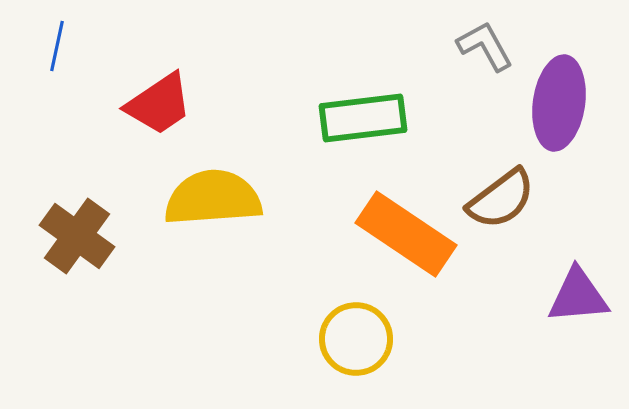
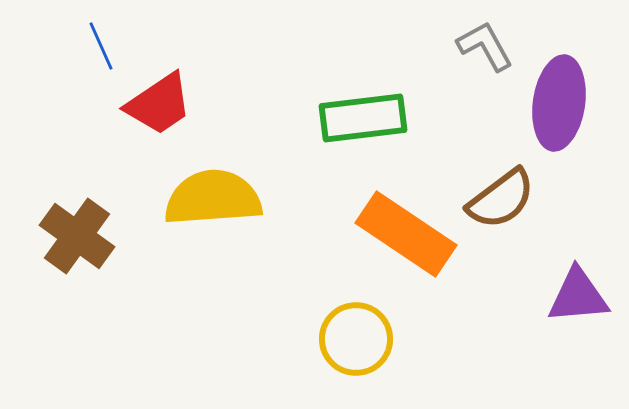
blue line: moved 44 px right; rotated 36 degrees counterclockwise
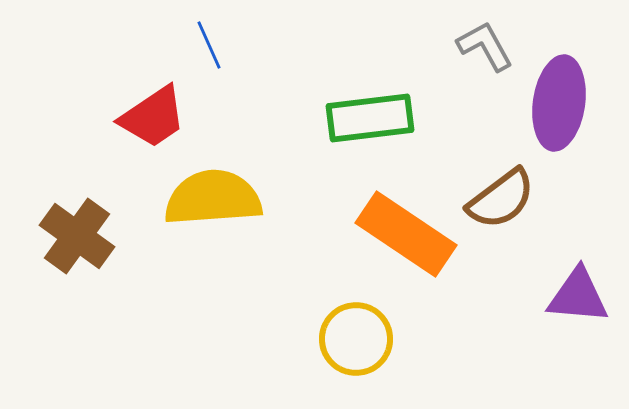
blue line: moved 108 px right, 1 px up
red trapezoid: moved 6 px left, 13 px down
green rectangle: moved 7 px right
purple triangle: rotated 10 degrees clockwise
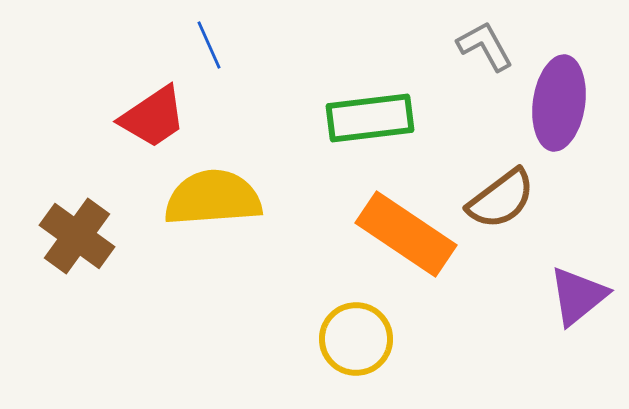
purple triangle: rotated 44 degrees counterclockwise
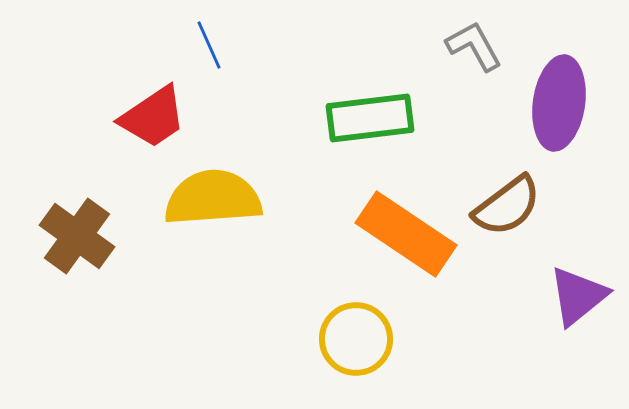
gray L-shape: moved 11 px left
brown semicircle: moved 6 px right, 7 px down
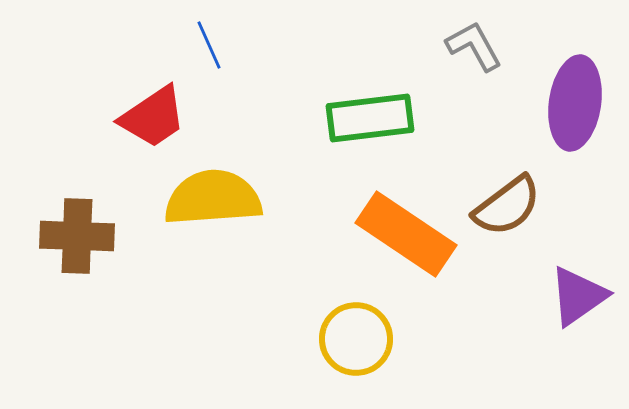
purple ellipse: moved 16 px right
brown cross: rotated 34 degrees counterclockwise
purple triangle: rotated 4 degrees clockwise
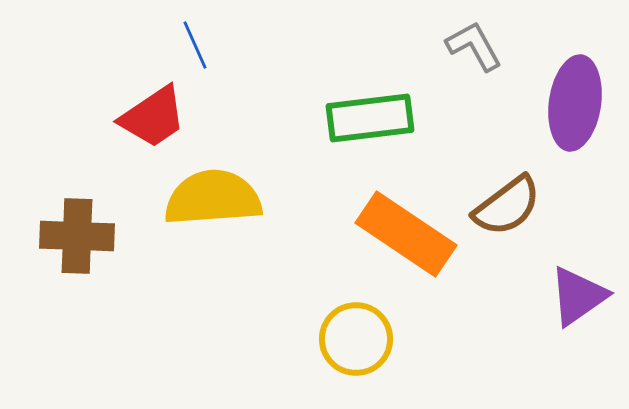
blue line: moved 14 px left
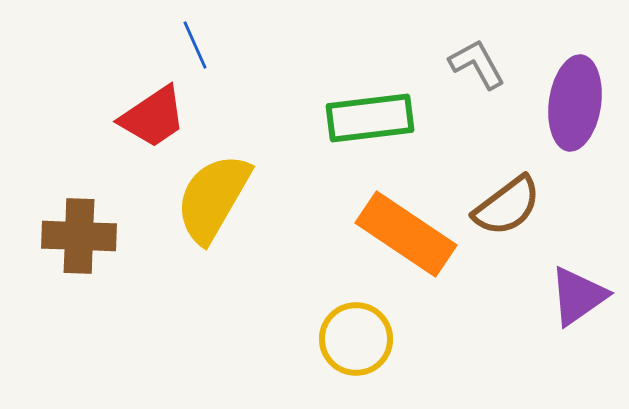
gray L-shape: moved 3 px right, 18 px down
yellow semicircle: rotated 56 degrees counterclockwise
brown cross: moved 2 px right
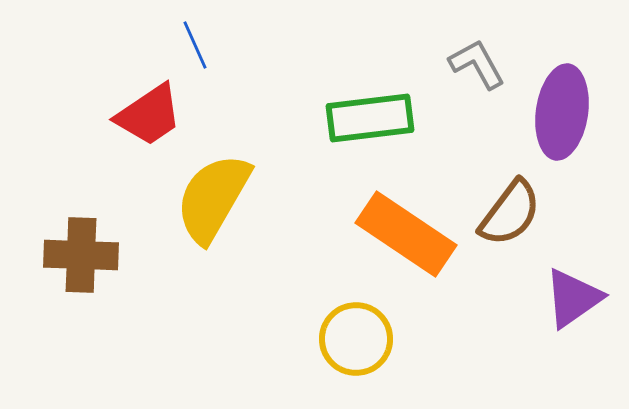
purple ellipse: moved 13 px left, 9 px down
red trapezoid: moved 4 px left, 2 px up
brown semicircle: moved 3 px right, 7 px down; rotated 16 degrees counterclockwise
brown cross: moved 2 px right, 19 px down
purple triangle: moved 5 px left, 2 px down
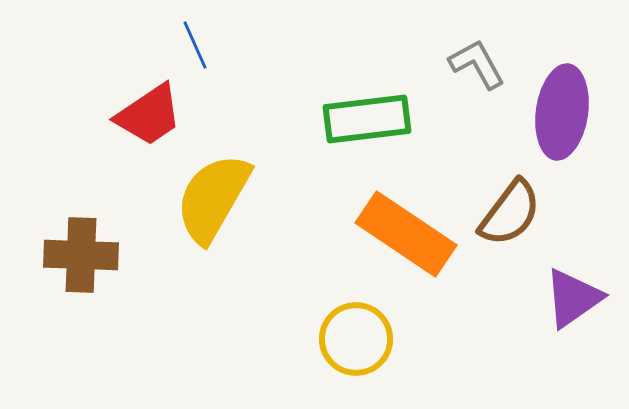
green rectangle: moved 3 px left, 1 px down
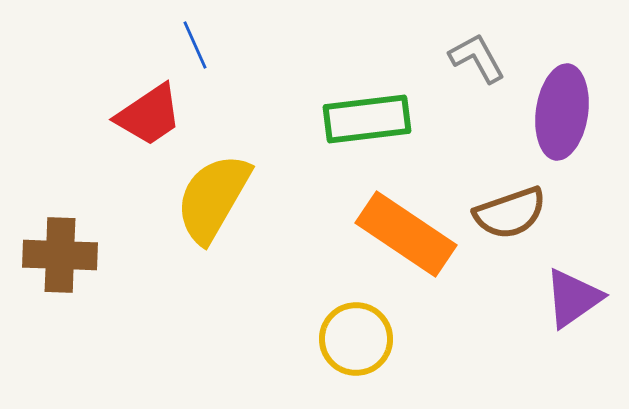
gray L-shape: moved 6 px up
brown semicircle: rotated 34 degrees clockwise
brown cross: moved 21 px left
